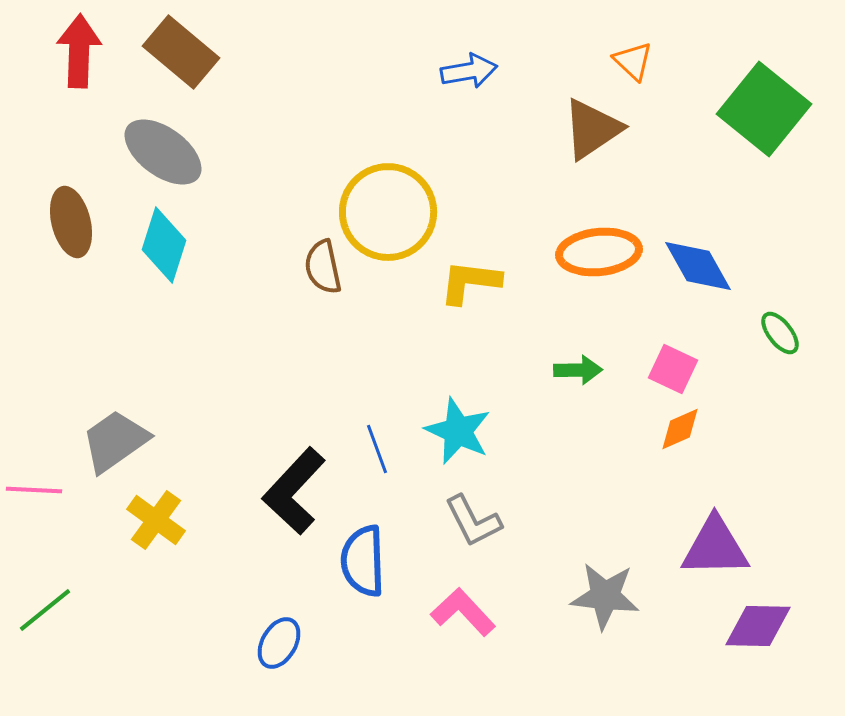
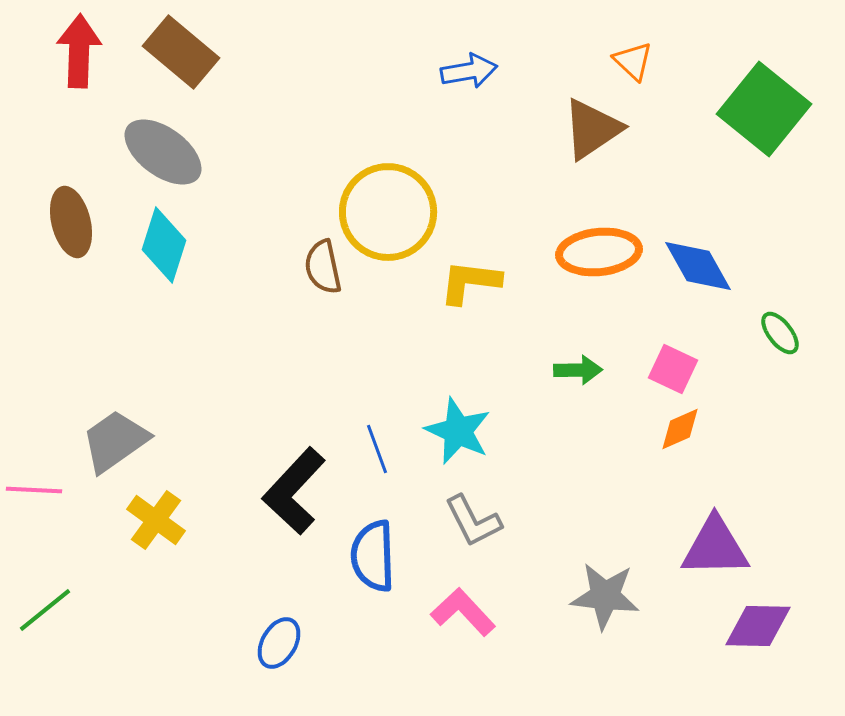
blue semicircle: moved 10 px right, 5 px up
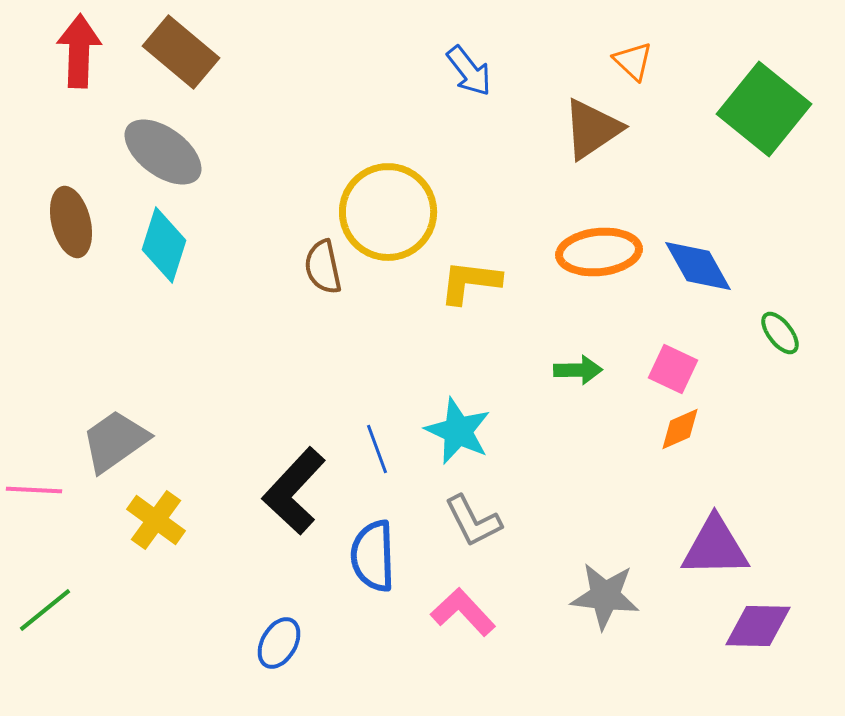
blue arrow: rotated 62 degrees clockwise
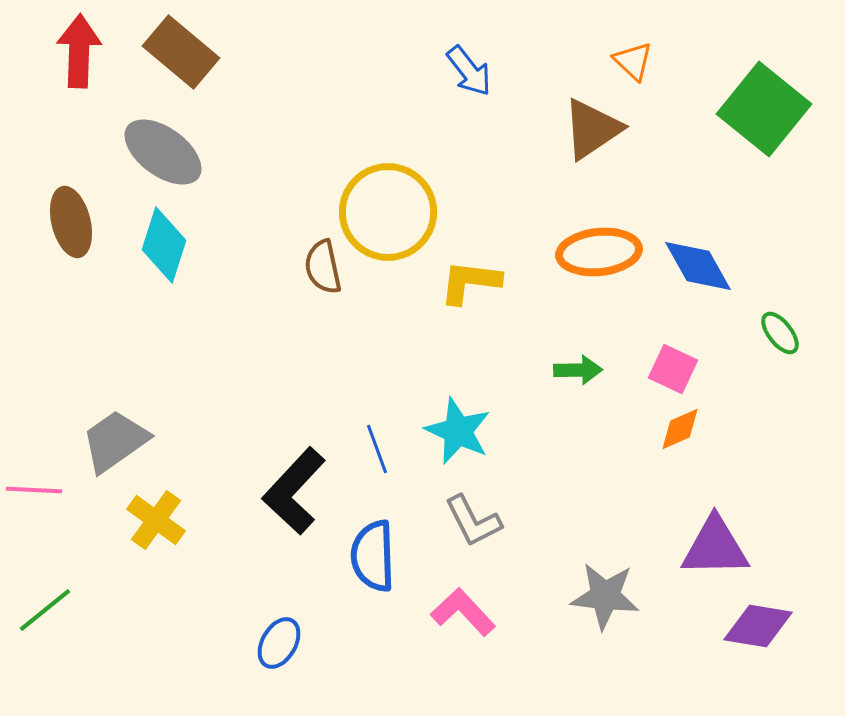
purple diamond: rotated 8 degrees clockwise
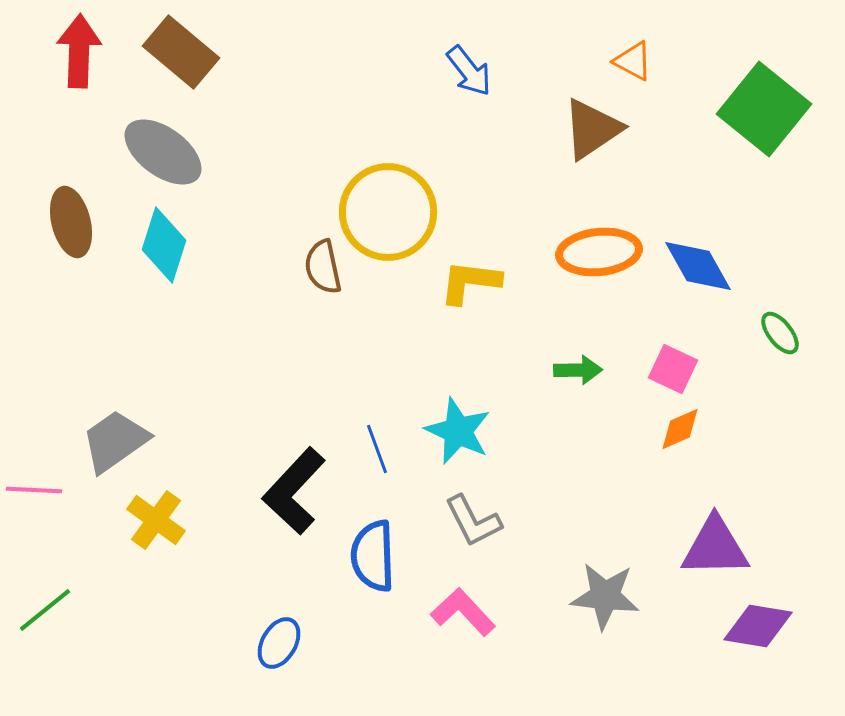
orange triangle: rotated 15 degrees counterclockwise
